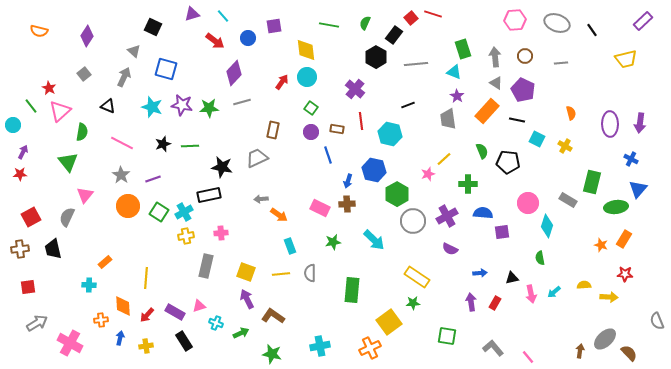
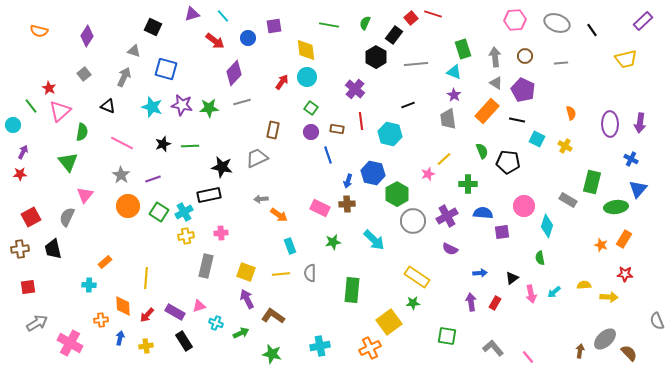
gray triangle at (134, 51): rotated 24 degrees counterclockwise
purple star at (457, 96): moved 3 px left, 1 px up
blue hexagon at (374, 170): moved 1 px left, 3 px down
pink circle at (528, 203): moved 4 px left, 3 px down
black triangle at (512, 278): rotated 24 degrees counterclockwise
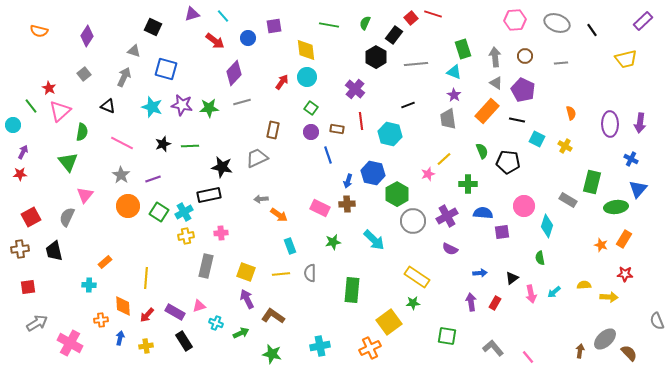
black trapezoid at (53, 249): moved 1 px right, 2 px down
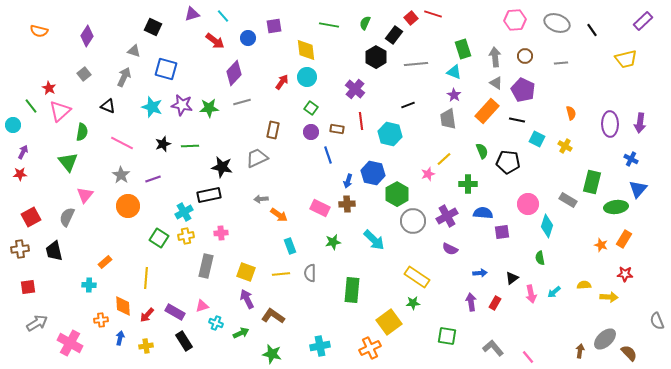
pink circle at (524, 206): moved 4 px right, 2 px up
green square at (159, 212): moved 26 px down
pink triangle at (199, 306): moved 3 px right
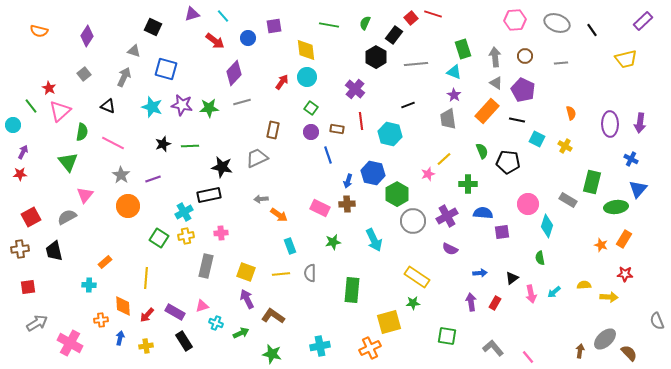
pink line at (122, 143): moved 9 px left
gray semicircle at (67, 217): rotated 36 degrees clockwise
cyan arrow at (374, 240): rotated 20 degrees clockwise
yellow square at (389, 322): rotated 20 degrees clockwise
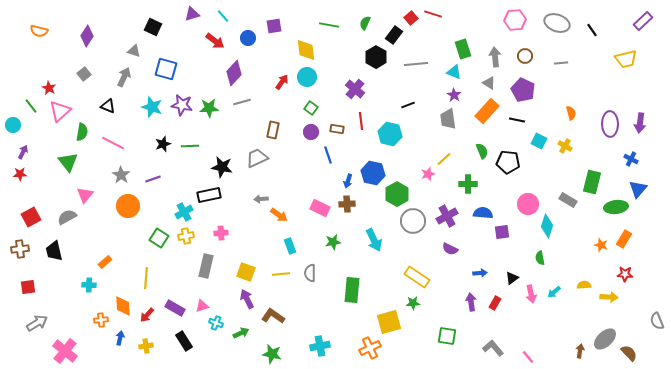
gray triangle at (496, 83): moved 7 px left
cyan square at (537, 139): moved 2 px right, 2 px down
purple rectangle at (175, 312): moved 4 px up
pink cross at (70, 343): moved 5 px left, 8 px down; rotated 10 degrees clockwise
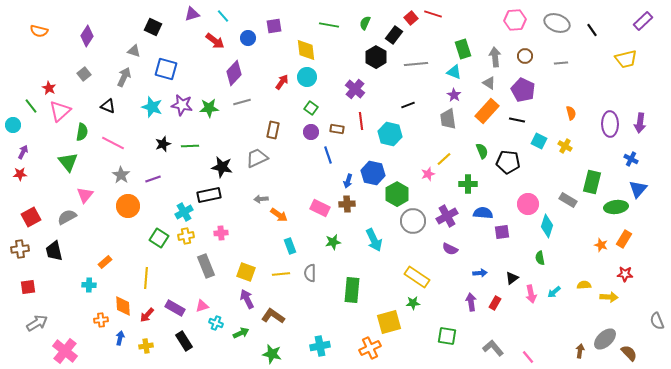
gray rectangle at (206, 266): rotated 35 degrees counterclockwise
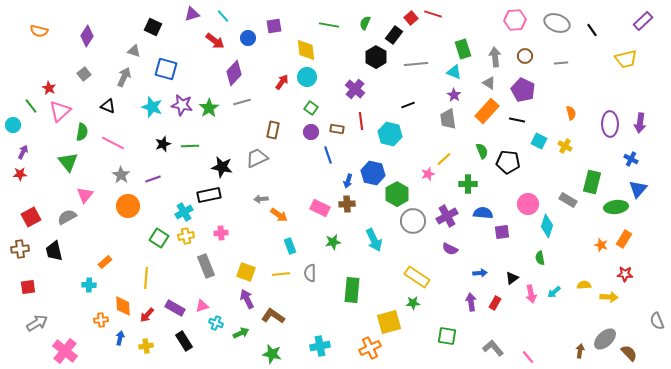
green star at (209, 108): rotated 30 degrees counterclockwise
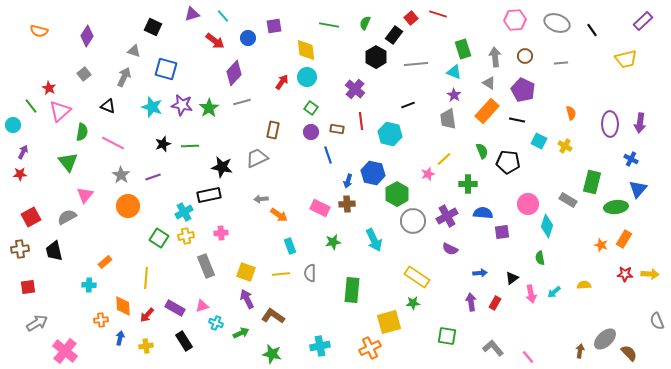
red line at (433, 14): moved 5 px right
purple line at (153, 179): moved 2 px up
yellow arrow at (609, 297): moved 41 px right, 23 px up
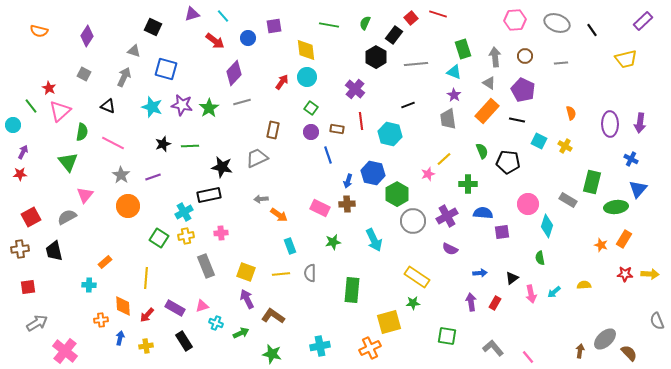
gray square at (84, 74): rotated 24 degrees counterclockwise
